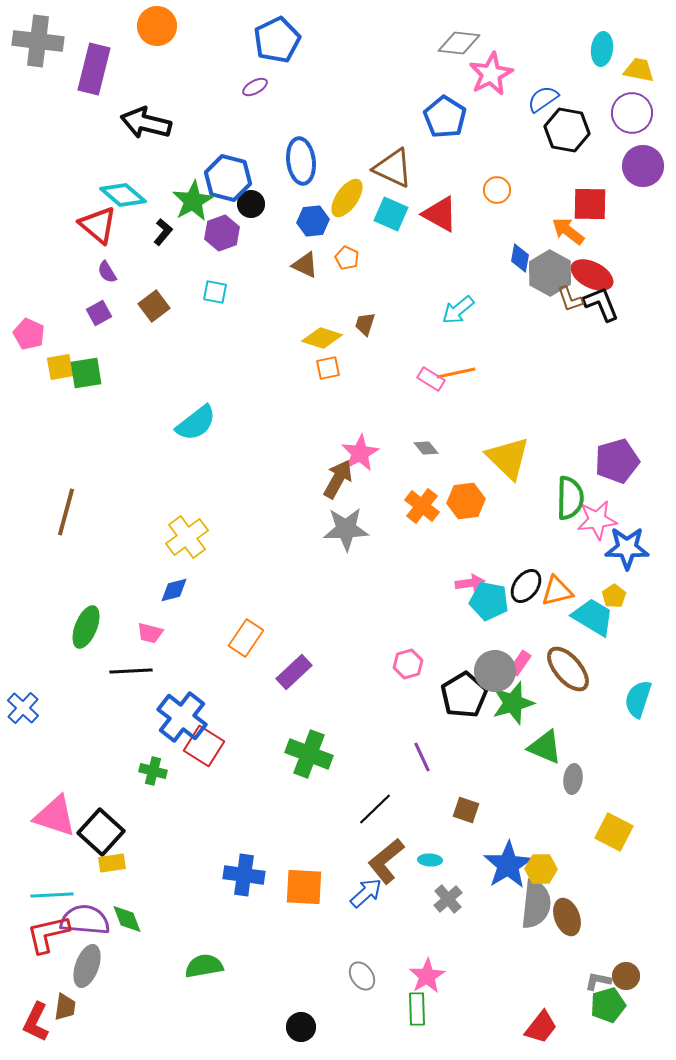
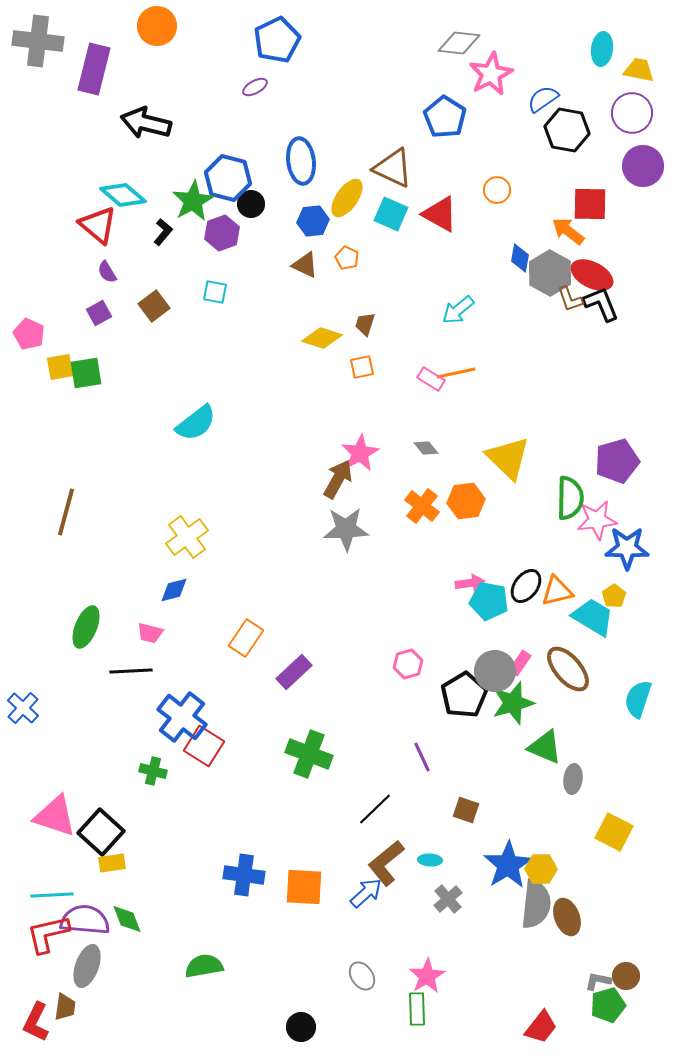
orange square at (328, 368): moved 34 px right, 1 px up
brown L-shape at (386, 861): moved 2 px down
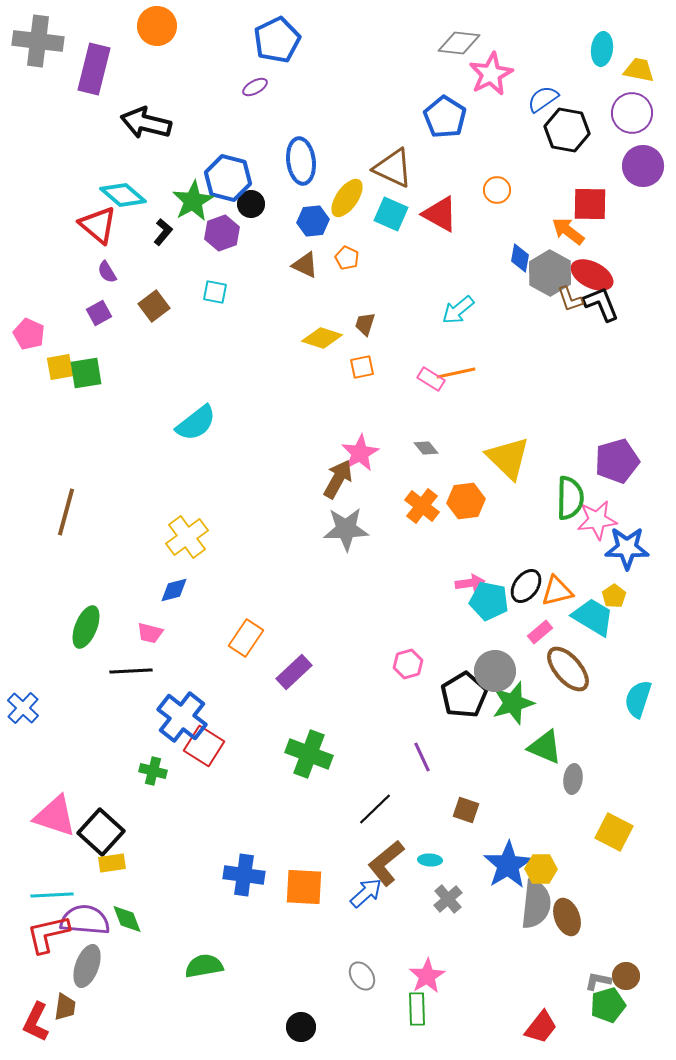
pink rectangle at (520, 663): moved 20 px right, 31 px up; rotated 15 degrees clockwise
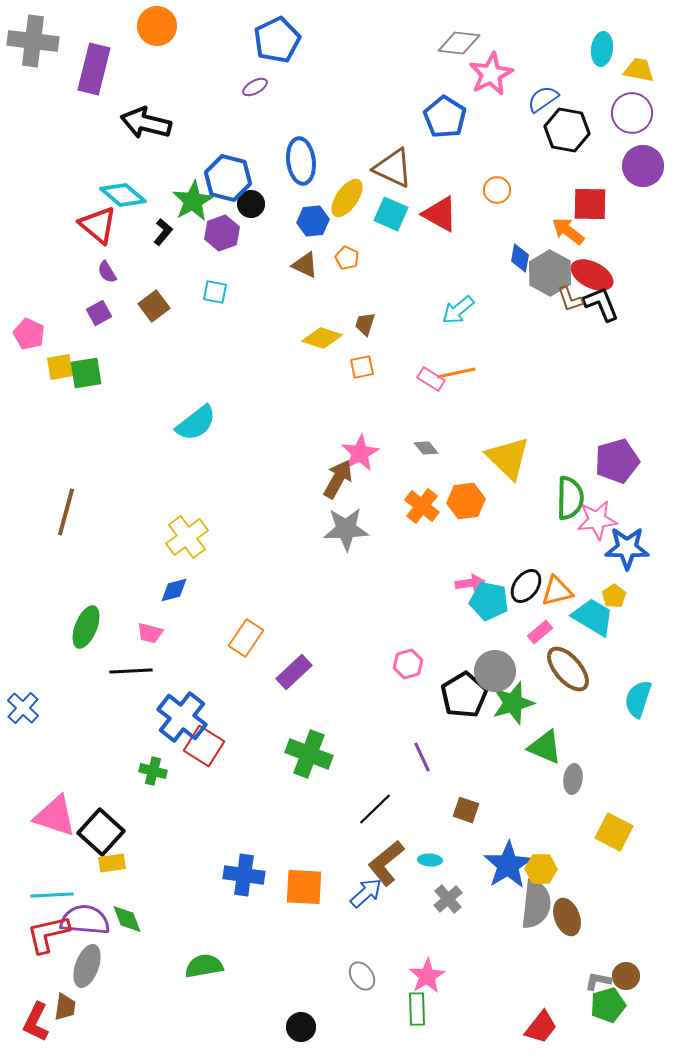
gray cross at (38, 41): moved 5 px left
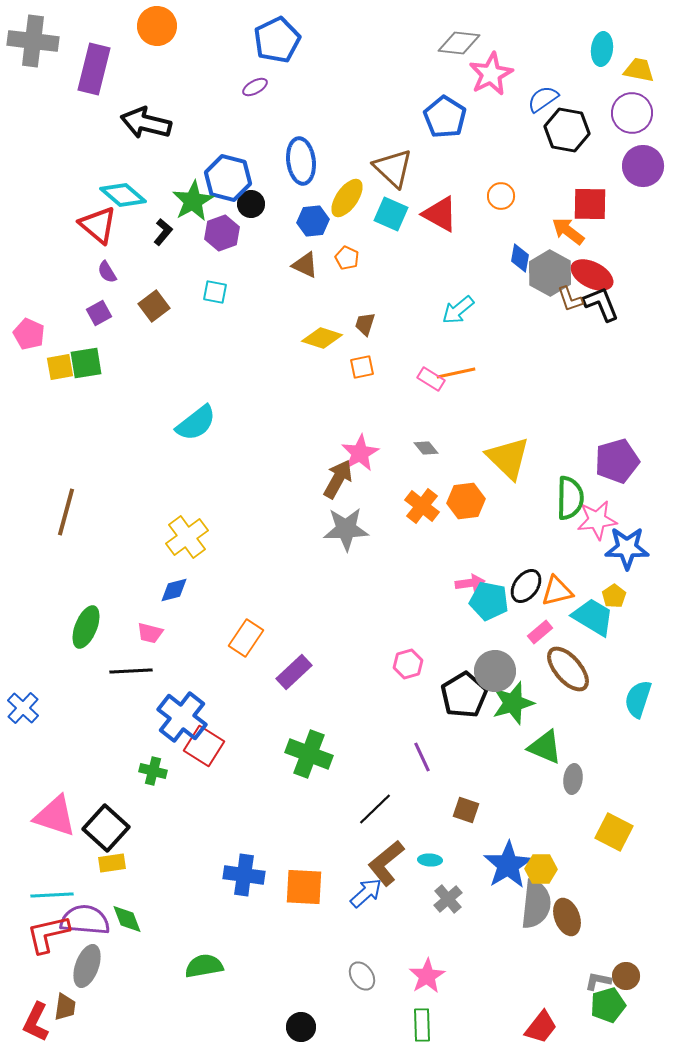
brown triangle at (393, 168): rotated 18 degrees clockwise
orange circle at (497, 190): moved 4 px right, 6 px down
green square at (86, 373): moved 10 px up
black square at (101, 832): moved 5 px right, 4 px up
green rectangle at (417, 1009): moved 5 px right, 16 px down
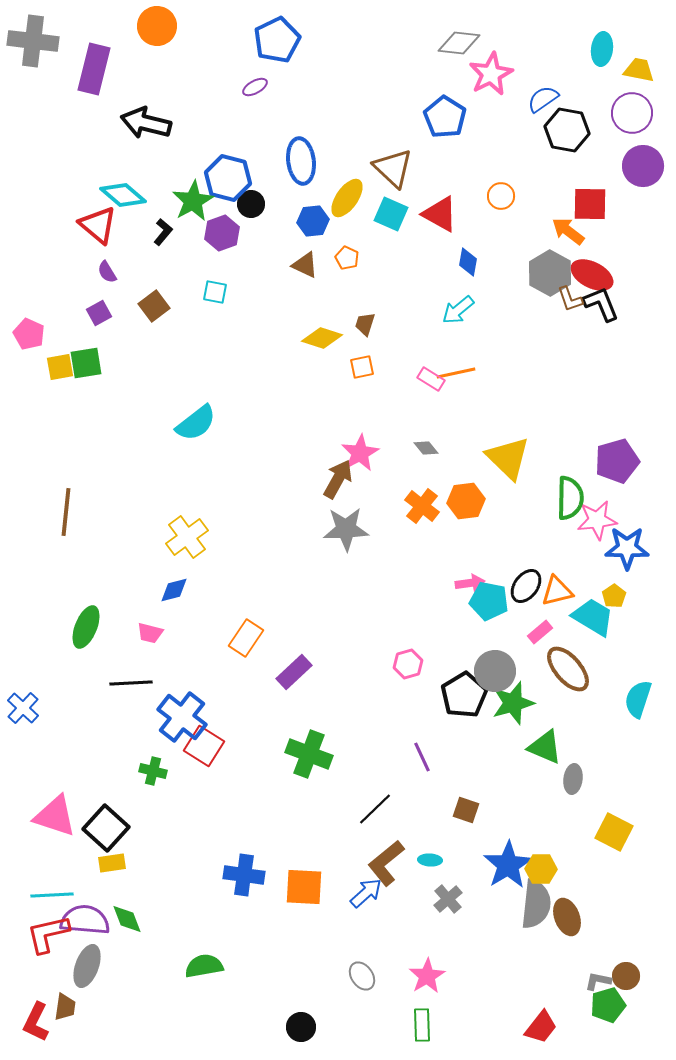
blue diamond at (520, 258): moved 52 px left, 4 px down
brown line at (66, 512): rotated 9 degrees counterclockwise
black line at (131, 671): moved 12 px down
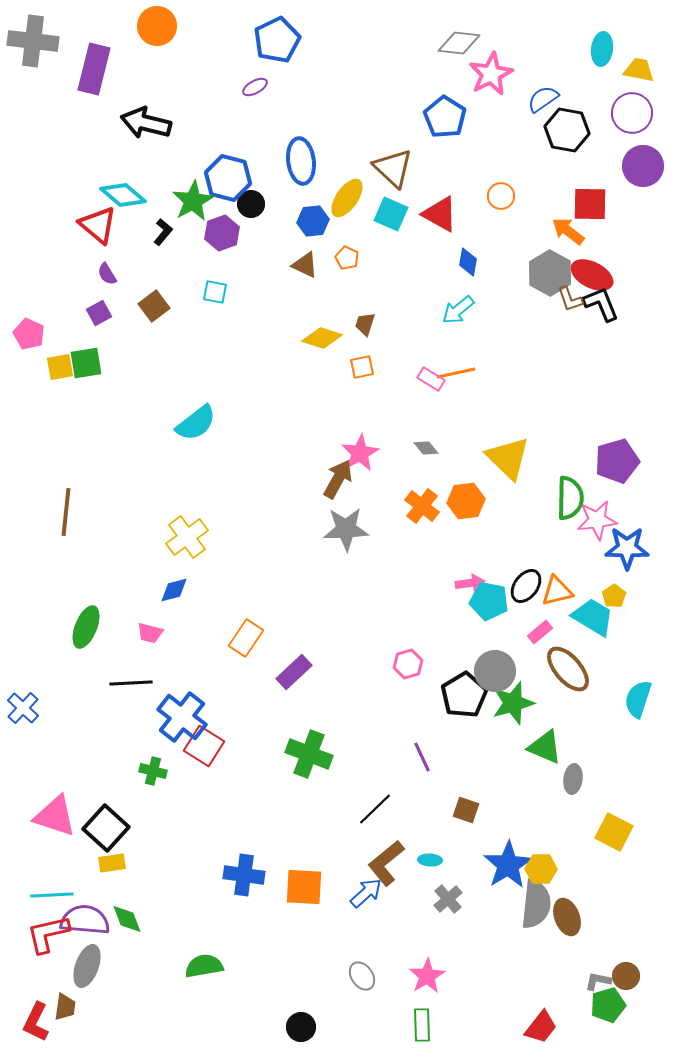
purple semicircle at (107, 272): moved 2 px down
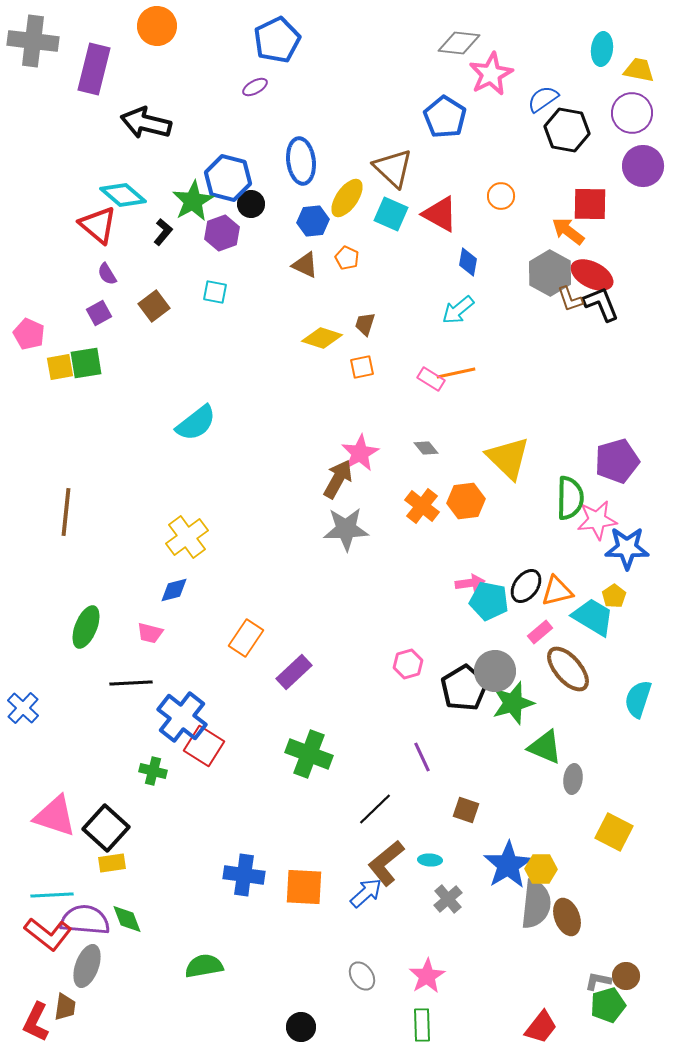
black pentagon at (464, 695): moved 7 px up
red L-shape at (48, 934): rotated 129 degrees counterclockwise
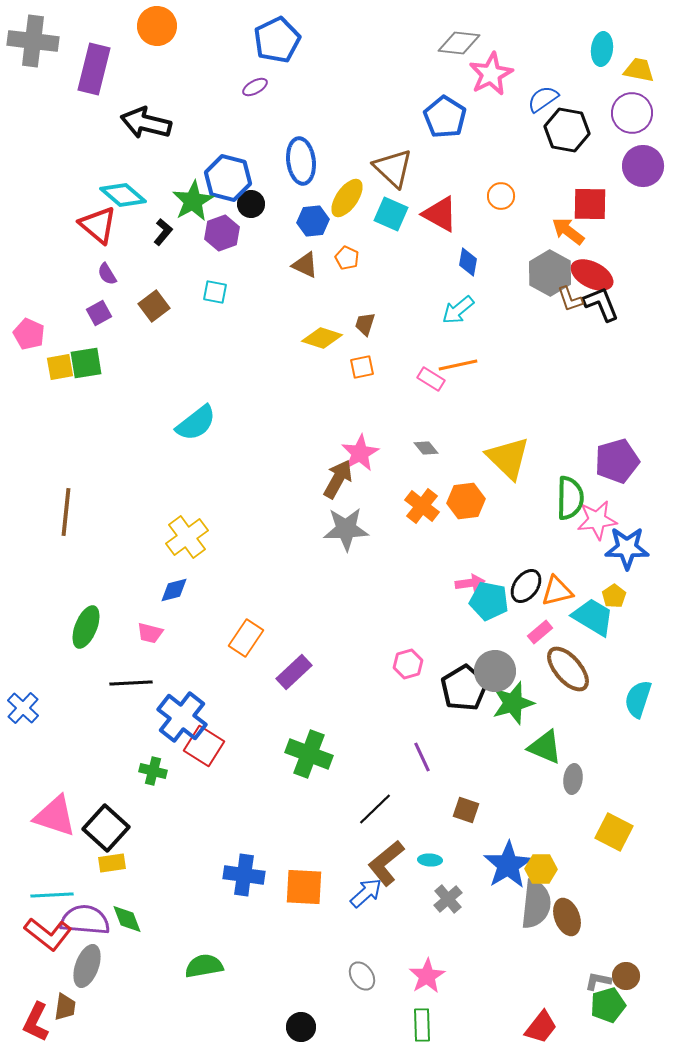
orange line at (456, 373): moved 2 px right, 8 px up
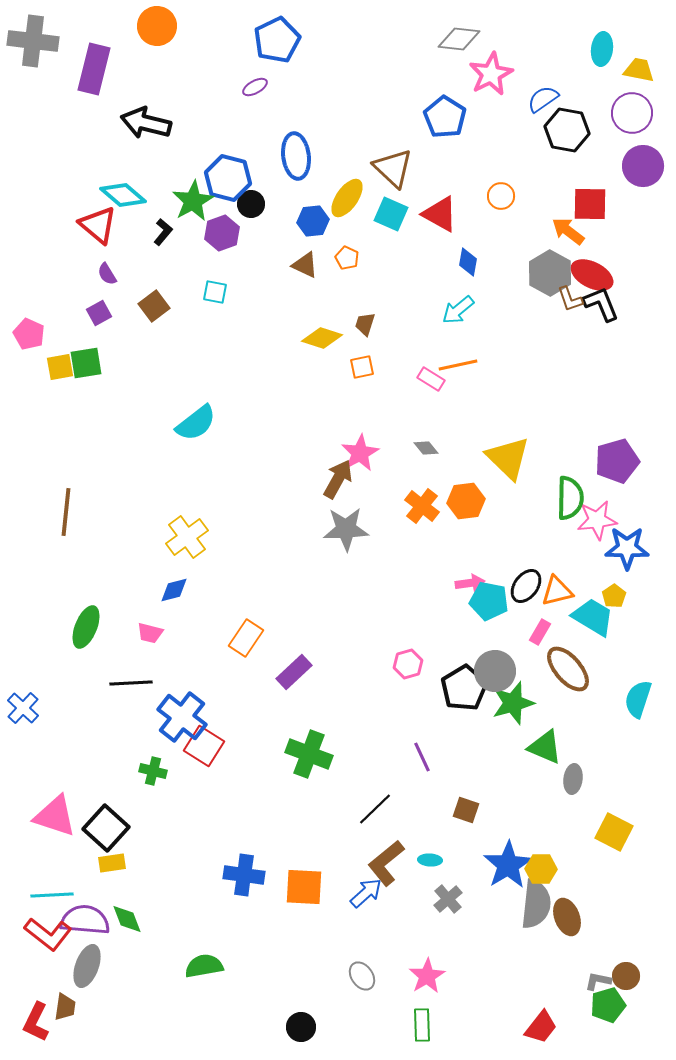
gray diamond at (459, 43): moved 4 px up
blue ellipse at (301, 161): moved 5 px left, 5 px up
pink rectangle at (540, 632): rotated 20 degrees counterclockwise
